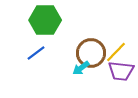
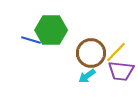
green hexagon: moved 6 px right, 10 px down
blue line: moved 5 px left, 13 px up; rotated 54 degrees clockwise
cyan arrow: moved 6 px right, 8 px down
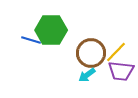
cyan arrow: moved 1 px up
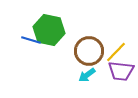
green hexagon: moved 2 px left; rotated 12 degrees clockwise
brown circle: moved 2 px left, 2 px up
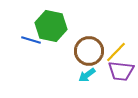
green hexagon: moved 2 px right, 4 px up
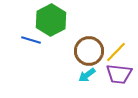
green hexagon: moved 6 px up; rotated 20 degrees clockwise
purple trapezoid: moved 2 px left, 3 px down
